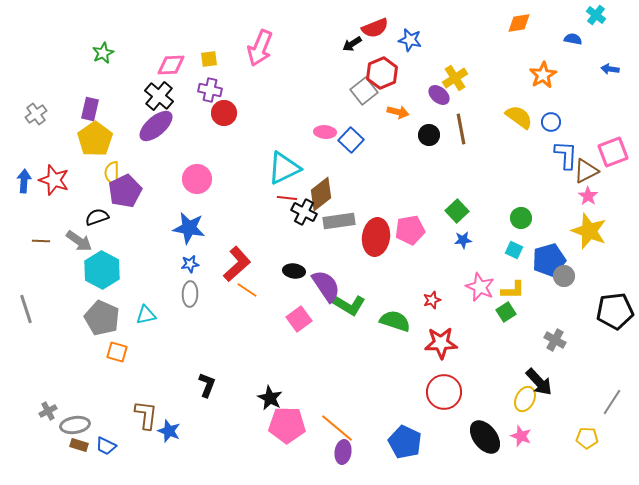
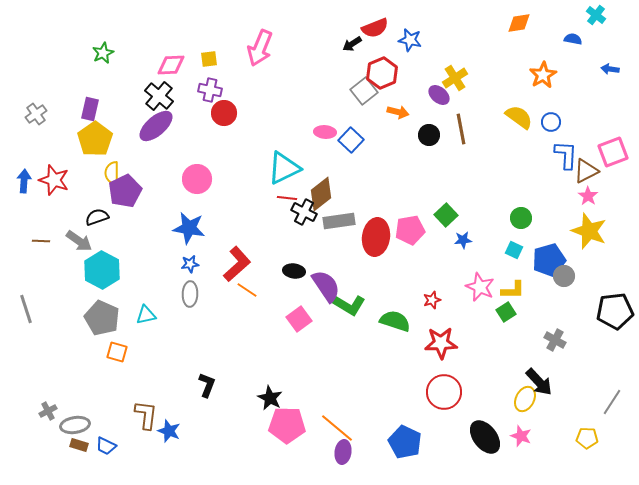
green square at (457, 211): moved 11 px left, 4 px down
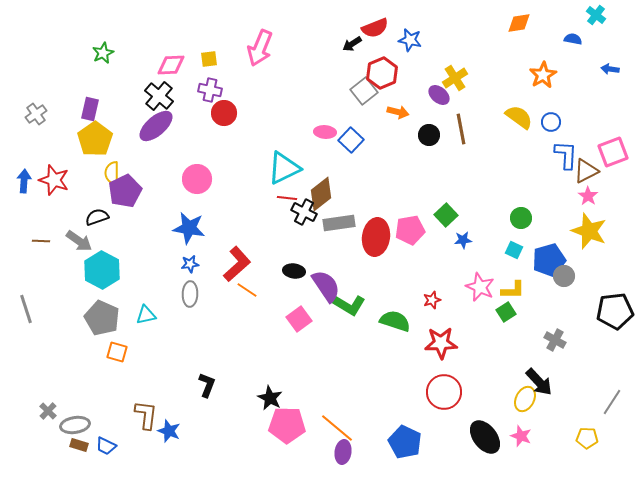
gray rectangle at (339, 221): moved 2 px down
gray cross at (48, 411): rotated 18 degrees counterclockwise
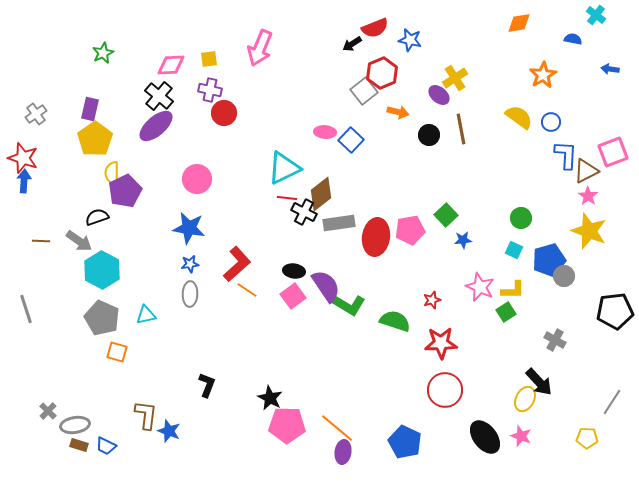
red star at (54, 180): moved 31 px left, 22 px up
pink square at (299, 319): moved 6 px left, 23 px up
red circle at (444, 392): moved 1 px right, 2 px up
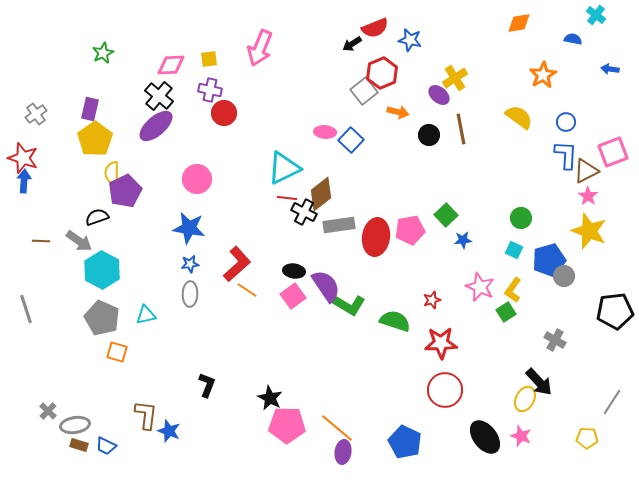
blue circle at (551, 122): moved 15 px right
gray rectangle at (339, 223): moved 2 px down
yellow L-shape at (513, 290): rotated 125 degrees clockwise
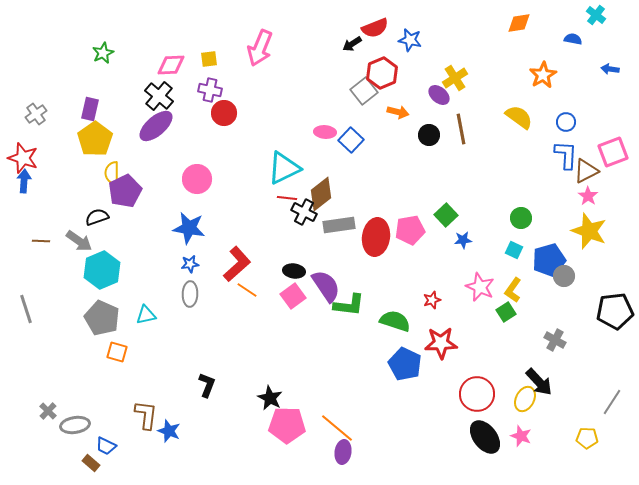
cyan hexagon at (102, 270): rotated 9 degrees clockwise
green L-shape at (349, 305): rotated 24 degrees counterclockwise
red circle at (445, 390): moved 32 px right, 4 px down
blue pentagon at (405, 442): moved 78 px up
brown rectangle at (79, 445): moved 12 px right, 18 px down; rotated 24 degrees clockwise
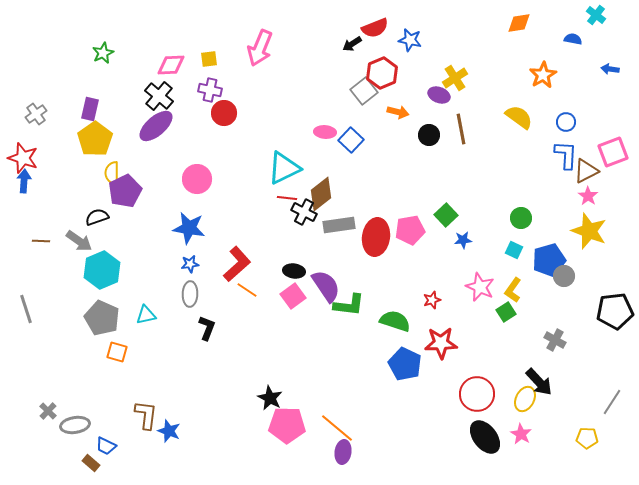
purple ellipse at (439, 95): rotated 20 degrees counterclockwise
black L-shape at (207, 385): moved 57 px up
pink star at (521, 436): moved 2 px up; rotated 10 degrees clockwise
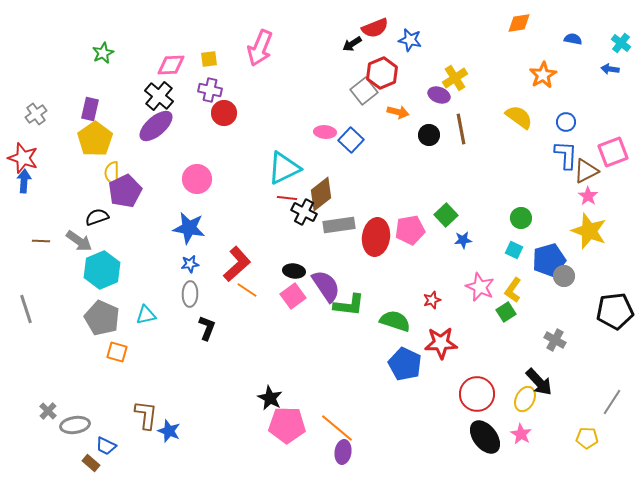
cyan cross at (596, 15): moved 25 px right, 28 px down
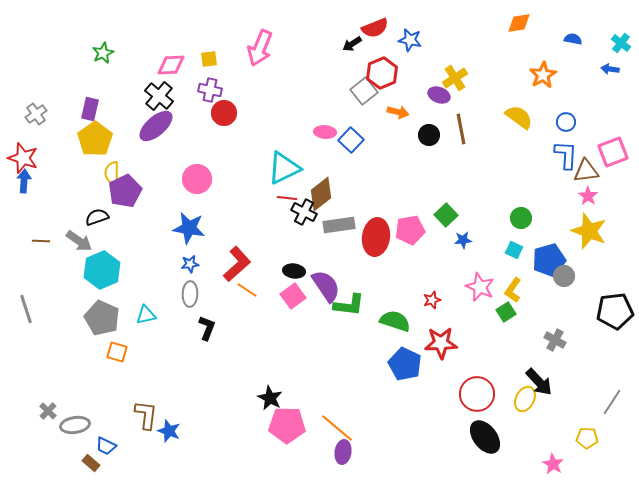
brown triangle at (586, 171): rotated 20 degrees clockwise
pink star at (521, 434): moved 32 px right, 30 px down
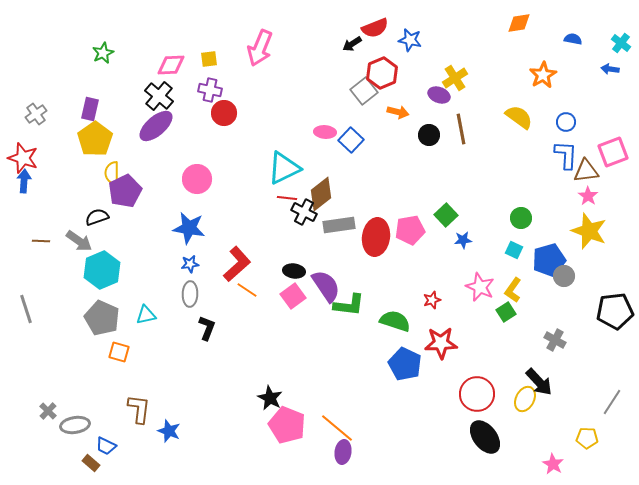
orange square at (117, 352): moved 2 px right
brown L-shape at (146, 415): moved 7 px left, 6 px up
pink pentagon at (287, 425): rotated 21 degrees clockwise
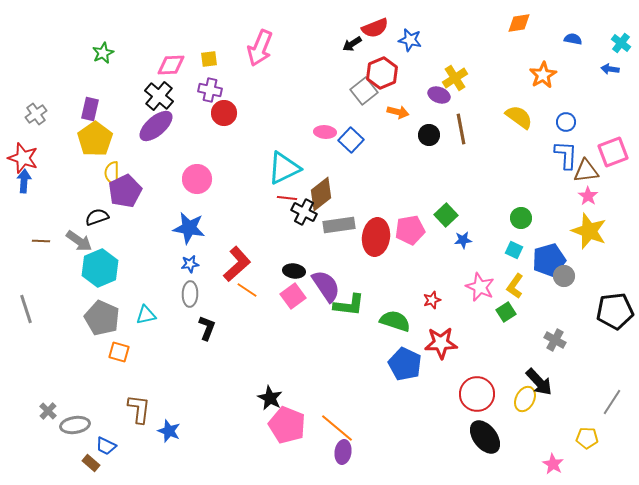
cyan hexagon at (102, 270): moved 2 px left, 2 px up
yellow L-shape at (513, 290): moved 2 px right, 4 px up
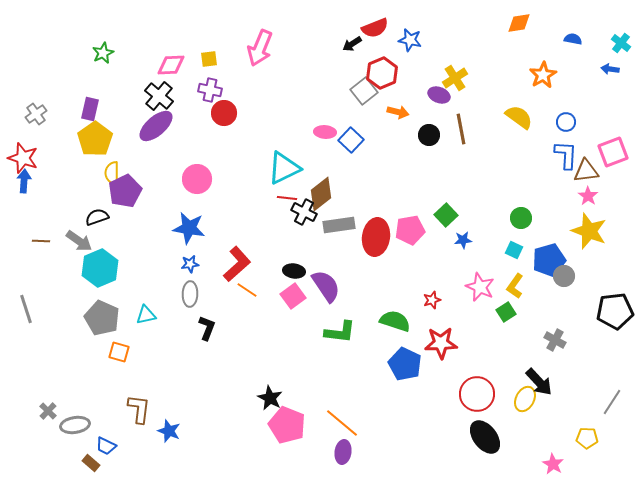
green L-shape at (349, 305): moved 9 px left, 27 px down
orange line at (337, 428): moved 5 px right, 5 px up
